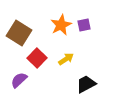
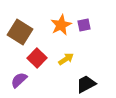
brown square: moved 1 px right, 1 px up
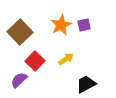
brown square: rotated 15 degrees clockwise
red square: moved 2 px left, 3 px down
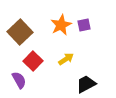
red square: moved 2 px left
purple semicircle: rotated 102 degrees clockwise
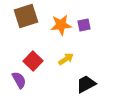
orange star: rotated 20 degrees clockwise
brown square: moved 6 px right, 16 px up; rotated 25 degrees clockwise
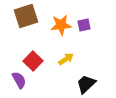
black trapezoid: rotated 15 degrees counterclockwise
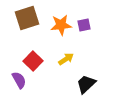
brown square: moved 1 px right, 2 px down
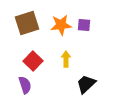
brown square: moved 5 px down
purple square: rotated 16 degrees clockwise
yellow arrow: rotated 56 degrees counterclockwise
purple semicircle: moved 6 px right, 5 px down; rotated 12 degrees clockwise
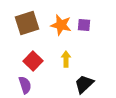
orange star: rotated 20 degrees clockwise
black trapezoid: moved 2 px left
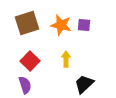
red square: moved 3 px left
